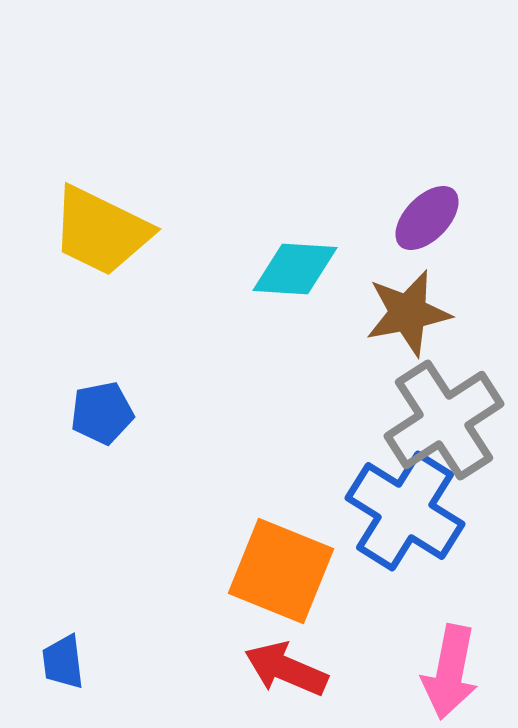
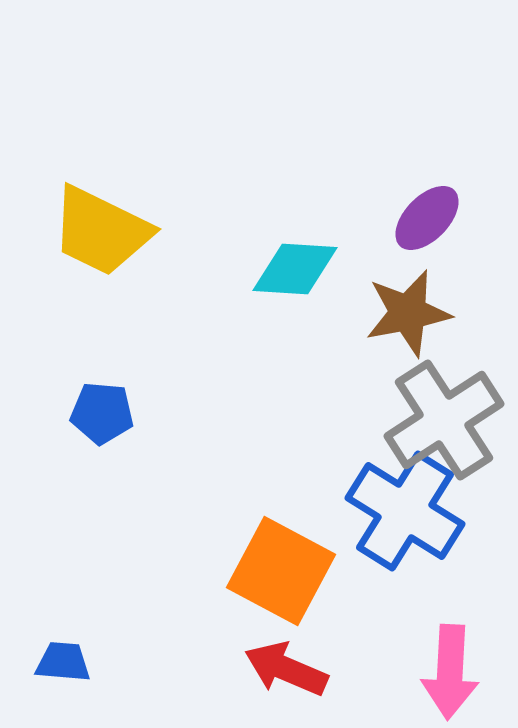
blue pentagon: rotated 16 degrees clockwise
orange square: rotated 6 degrees clockwise
blue trapezoid: rotated 102 degrees clockwise
pink arrow: rotated 8 degrees counterclockwise
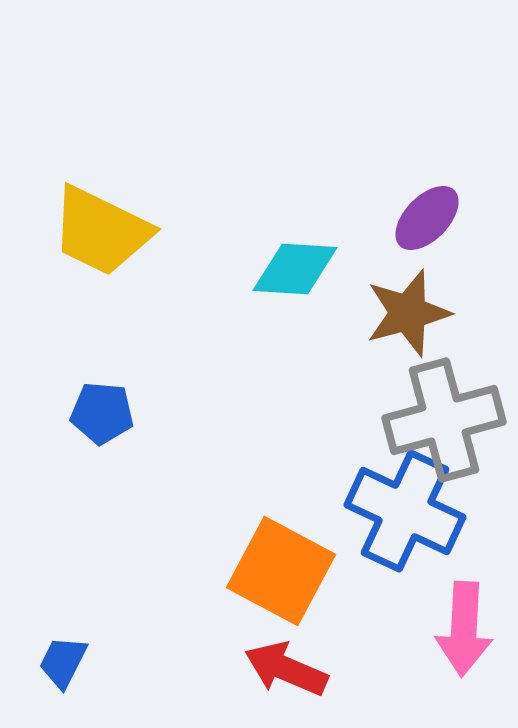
brown star: rotated 4 degrees counterclockwise
gray cross: rotated 18 degrees clockwise
blue cross: rotated 7 degrees counterclockwise
blue trapezoid: rotated 68 degrees counterclockwise
pink arrow: moved 14 px right, 43 px up
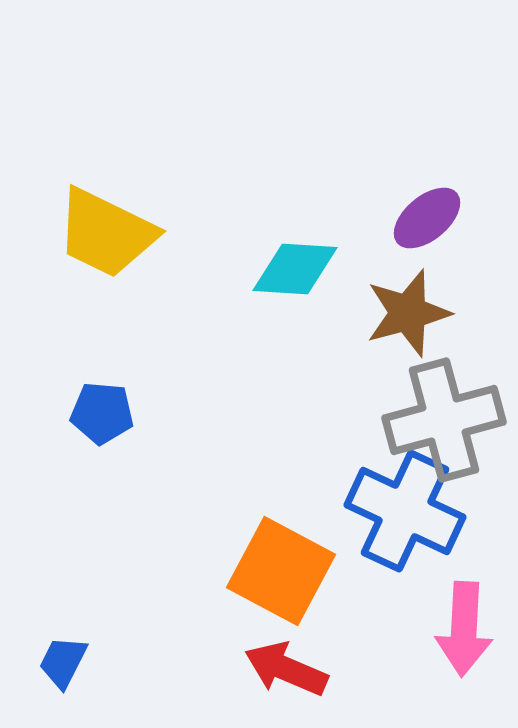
purple ellipse: rotated 6 degrees clockwise
yellow trapezoid: moved 5 px right, 2 px down
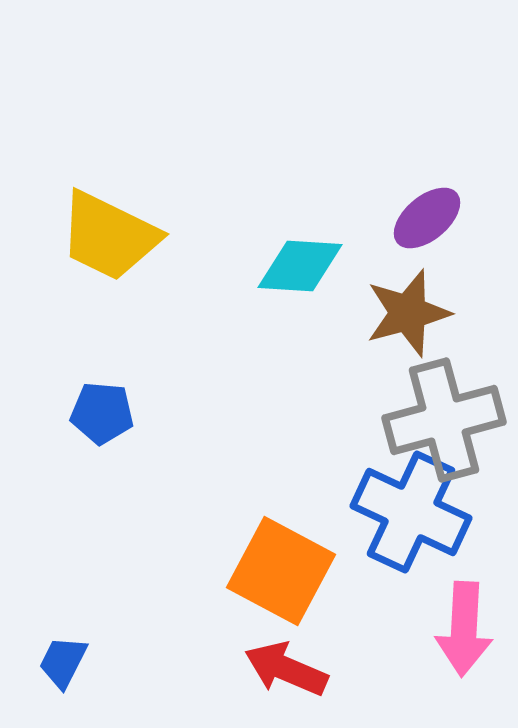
yellow trapezoid: moved 3 px right, 3 px down
cyan diamond: moved 5 px right, 3 px up
blue cross: moved 6 px right, 1 px down
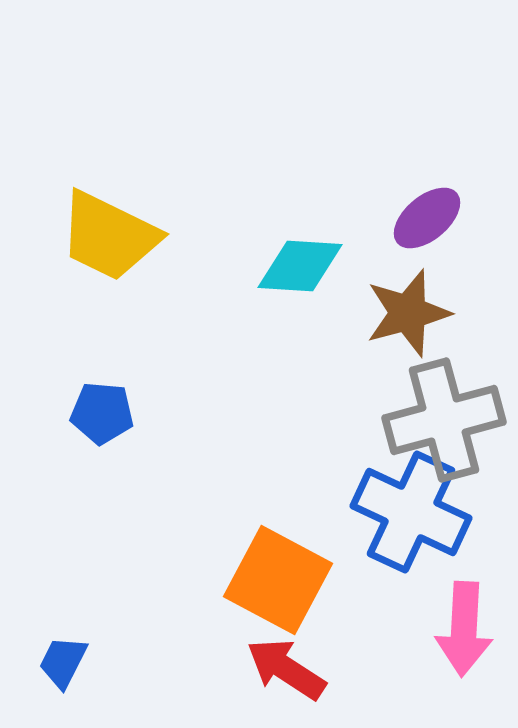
orange square: moved 3 px left, 9 px down
red arrow: rotated 10 degrees clockwise
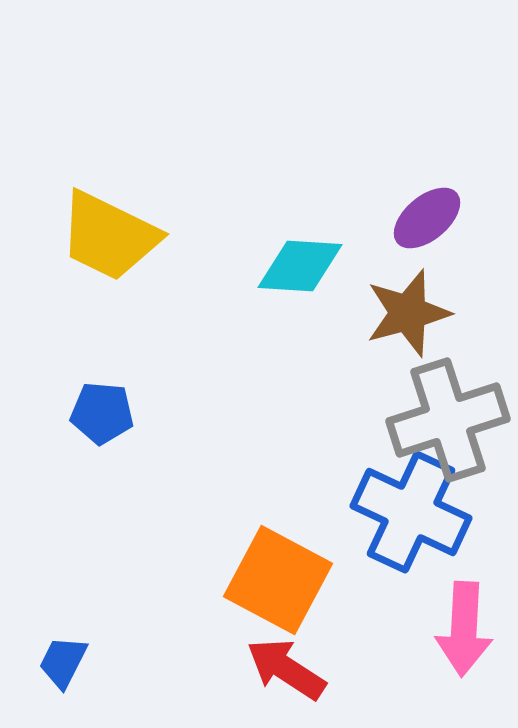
gray cross: moved 4 px right; rotated 3 degrees counterclockwise
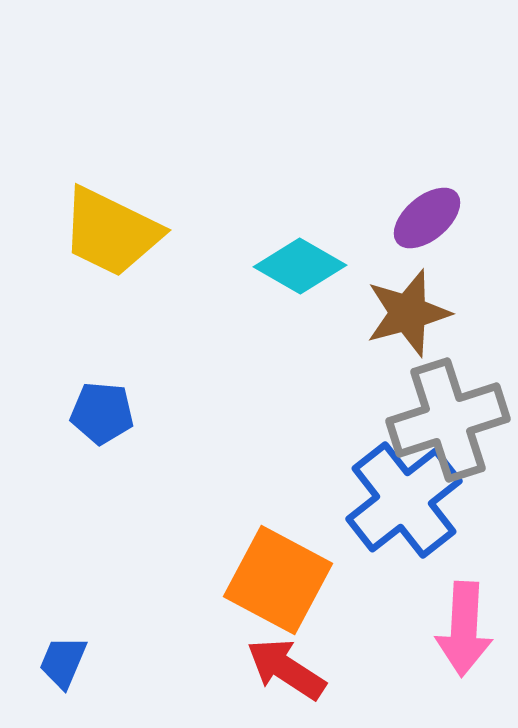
yellow trapezoid: moved 2 px right, 4 px up
cyan diamond: rotated 26 degrees clockwise
blue cross: moved 7 px left, 12 px up; rotated 27 degrees clockwise
blue trapezoid: rotated 4 degrees counterclockwise
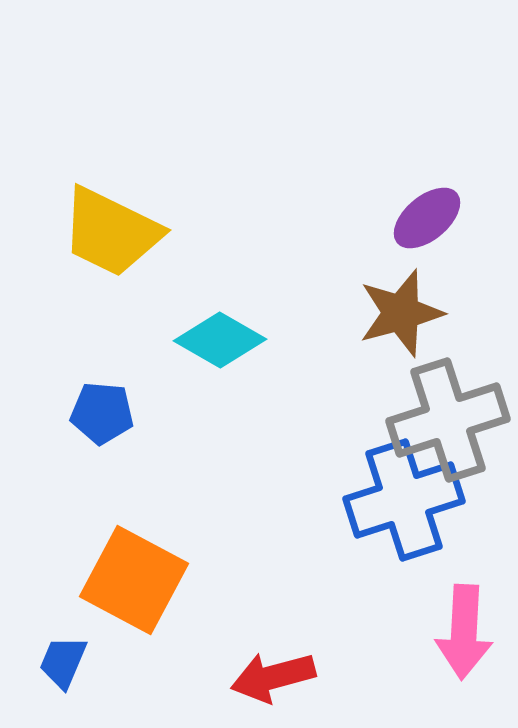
cyan diamond: moved 80 px left, 74 px down
brown star: moved 7 px left
blue cross: rotated 20 degrees clockwise
orange square: moved 144 px left
pink arrow: moved 3 px down
red arrow: moved 13 px left, 8 px down; rotated 48 degrees counterclockwise
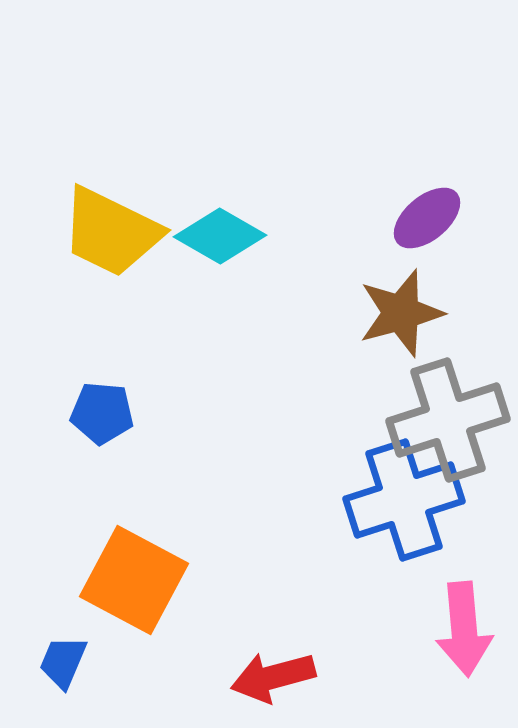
cyan diamond: moved 104 px up
pink arrow: moved 3 px up; rotated 8 degrees counterclockwise
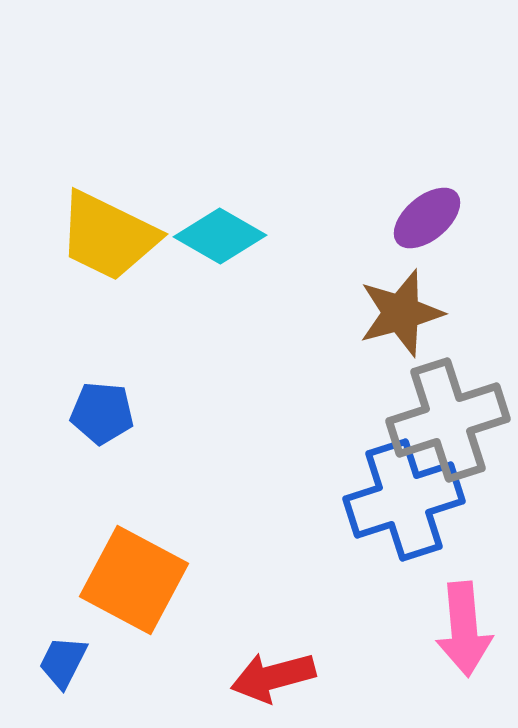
yellow trapezoid: moved 3 px left, 4 px down
blue trapezoid: rotated 4 degrees clockwise
